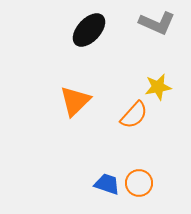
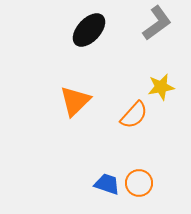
gray L-shape: rotated 60 degrees counterclockwise
yellow star: moved 3 px right
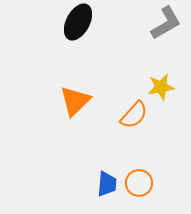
gray L-shape: moved 9 px right; rotated 6 degrees clockwise
black ellipse: moved 11 px left, 8 px up; rotated 15 degrees counterclockwise
blue trapezoid: rotated 76 degrees clockwise
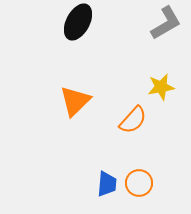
orange semicircle: moved 1 px left, 5 px down
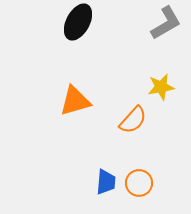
orange triangle: rotated 28 degrees clockwise
blue trapezoid: moved 1 px left, 2 px up
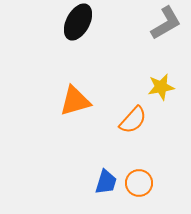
blue trapezoid: rotated 12 degrees clockwise
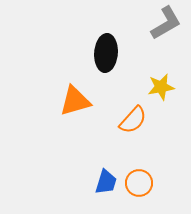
black ellipse: moved 28 px right, 31 px down; rotated 24 degrees counterclockwise
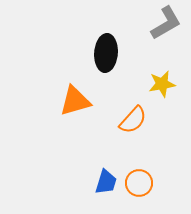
yellow star: moved 1 px right, 3 px up
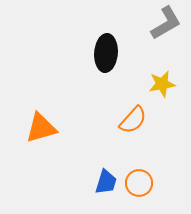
orange triangle: moved 34 px left, 27 px down
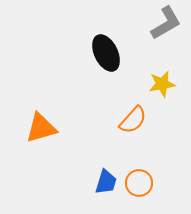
black ellipse: rotated 30 degrees counterclockwise
